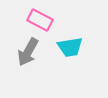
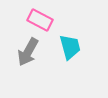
cyan trapezoid: rotated 96 degrees counterclockwise
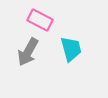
cyan trapezoid: moved 1 px right, 2 px down
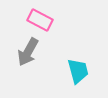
cyan trapezoid: moved 7 px right, 22 px down
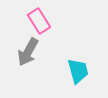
pink rectangle: moved 1 px left, 1 px down; rotated 30 degrees clockwise
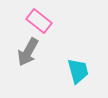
pink rectangle: rotated 20 degrees counterclockwise
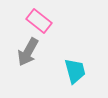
cyan trapezoid: moved 3 px left
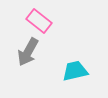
cyan trapezoid: rotated 88 degrees counterclockwise
